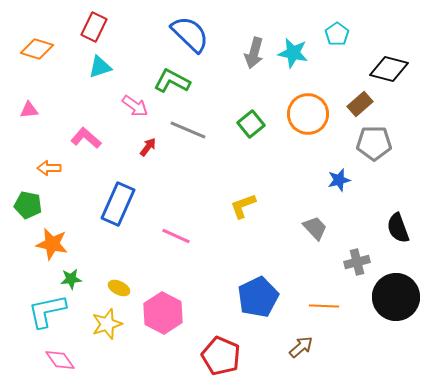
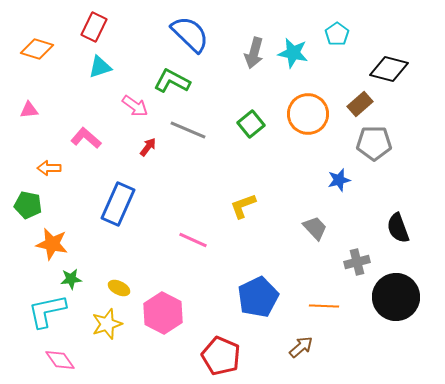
pink line: moved 17 px right, 4 px down
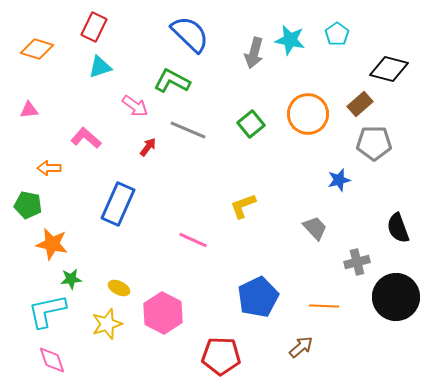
cyan star: moved 3 px left, 13 px up
red pentagon: rotated 21 degrees counterclockwise
pink diamond: moved 8 px left; rotated 16 degrees clockwise
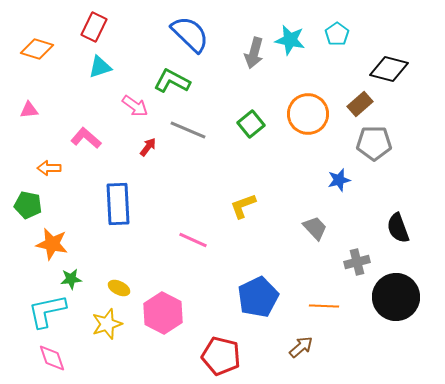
blue rectangle: rotated 27 degrees counterclockwise
red pentagon: rotated 12 degrees clockwise
pink diamond: moved 2 px up
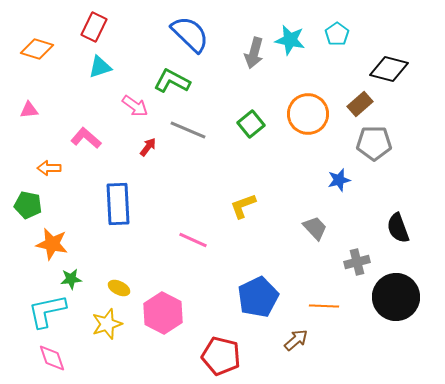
brown arrow: moved 5 px left, 7 px up
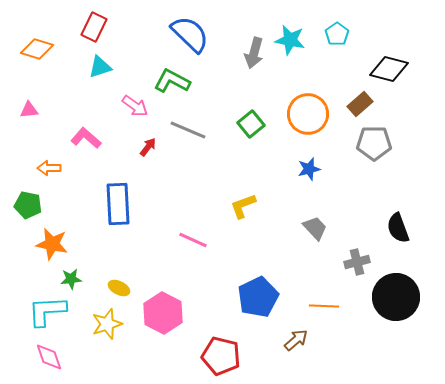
blue star: moved 30 px left, 11 px up
cyan L-shape: rotated 9 degrees clockwise
pink diamond: moved 3 px left, 1 px up
